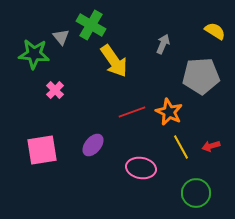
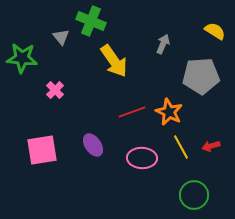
green cross: moved 4 px up; rotated 8 degrees counterclockwise
green star: moved 12 px left, 4 px down
purple ellipse: rotated 75 degrees counterclockwise
pink ellipse: moved 1 px right, 10 px up; rotated 8 degrees counterclockwise
green circle: moved 2 px left, 2 px down
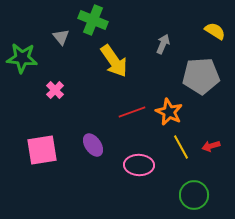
green cross: moved 2 px right, 1 px up
pink ellipse: moved 3 px left, 7 px down
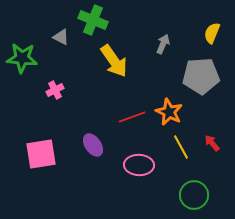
yellow semicircle: moved 3 px left, 2 px down; rotated 100 degrees counterclockwise
gray triangle: rotated 24 degrees counterclockwise
pink cross: rotated 18 degrees clockwise
red line: moved 5 px down
red arrow: moved 1 px right, 3 px up; rotated 66 degrees clockwise
pink square: moved 1 px left, 4 px down
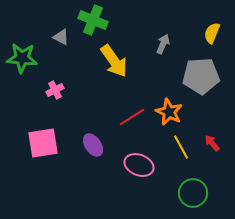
red line: rotated 12 degrees counterclockwise
pink square: moved 2 px right, 11 px up
pink ellipse: rotated 20 degrees clockwise
green circle: moved 1 px left, 2 px up
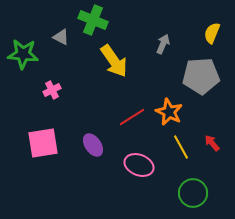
green star: moved 1 px right, 4 px up
pink cross: moved 3 px left
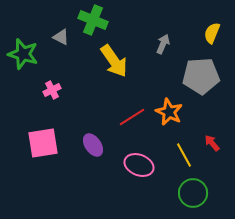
green star: rotated 12 degrees clockwise
yellow line: moved 3 px right, 8 px down
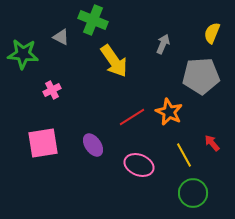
green star: rotated 12 degrees counterclockwise
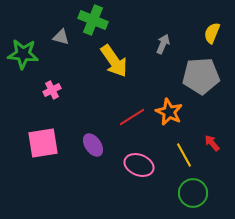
gray triangle: rotated 12 degrees counterclockwise
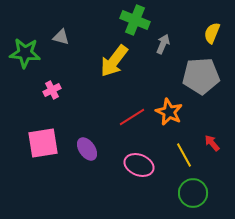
green cross: moved 42 px right
green star: moved 2 px right, 1 px up
yellow arrow: rotated 72 degrees clockwise
purple ellipse: moved 6 px left, 4 px down
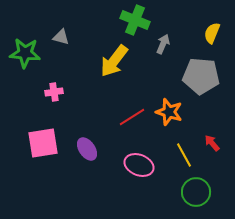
gray pentagon: rotated 9 degrees clockwise
pink cross: moved 2 px right, 2 px down; rotated 18 degrees clockwise
orange star: rotated 8 degrees counterclockwise
green circle: moved 3 px right, 1 px up
